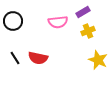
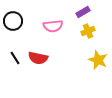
pink semicircle: moved 5 px left, 4 px down
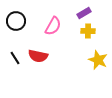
purple rectangle: moved 1 px right, 1 px down
black circle: moved 3 px right
pink semicircle: rotated 54 degrees counterclockwise
yellow cross: rotated 24 degrees clockwise
red semicircle: moved 2 px up
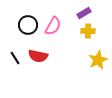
black circle: moved 12 px right, 4 px down
yellow star: rotated 24 degrees clockwise
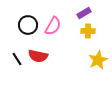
black line: moved 2 px right, 1 px down
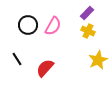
purple rectangle: moved 3 px right; rotated 16 degrees counterclockwise
yellow cross: rotated 24 degrees clockwise
red semicircle: moved 7 px right, 12 px down; rotated 120 degrees clockwise
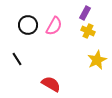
purple rectangle: moved 2 px left; rotated 16 degrees counterclockwise
pink semicircle: moved 1 px right
yellow star: moved 1 px left
red semicircle: moved 6 px right, 16 px down; rotated 78 degrees clockwise
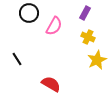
black circle: moved 1 px right, 12 px up
yellow cross: moved 6 px down
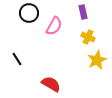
purple rectangle: moved 2 px left, 1 px up; rotated 40 degrees counterclockwise
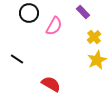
purple rectangle: rotated 32 degrees counterclockwise
yellow cross: moved 6 px right; rotated 24 degrees clockwise
black line: rotated 24 degrees counterclockwise
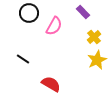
black line: moved 6 px right
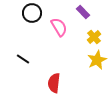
black circle: moved 3 px right
pink semicircle: moved 5 px right, 1 px down; rotated 60 degrees counterclockwise
red semicircle: moved 3 px right, 1 px up; rotated 114 degrees counterclockwise
